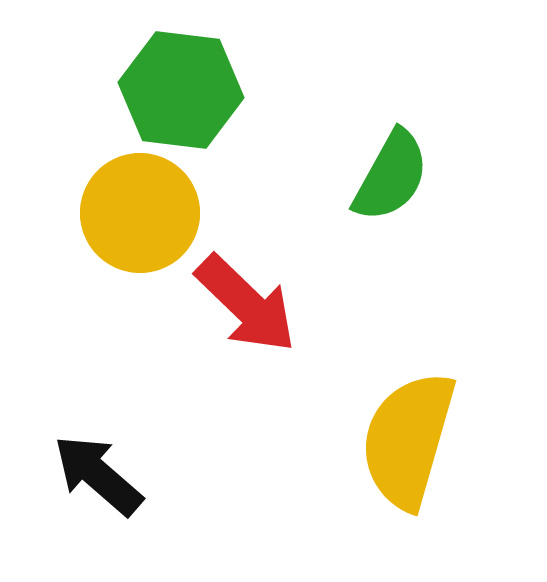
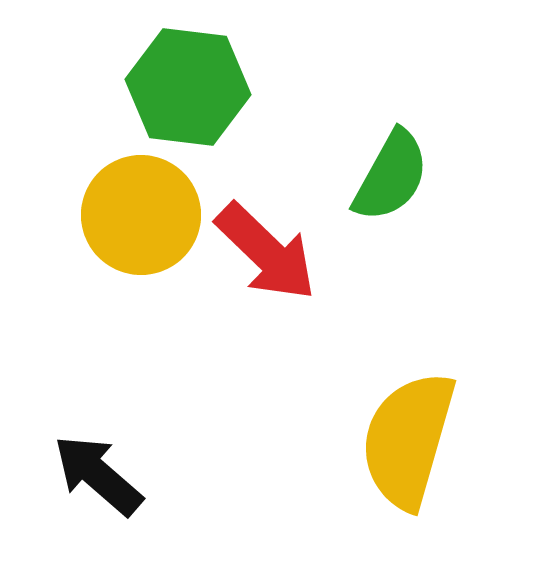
green hexagon: moved 7 px right, 3 px up
yellow circle: moved 1 px right, 2 px down
red arrow: moved 20 px right, 52 px up
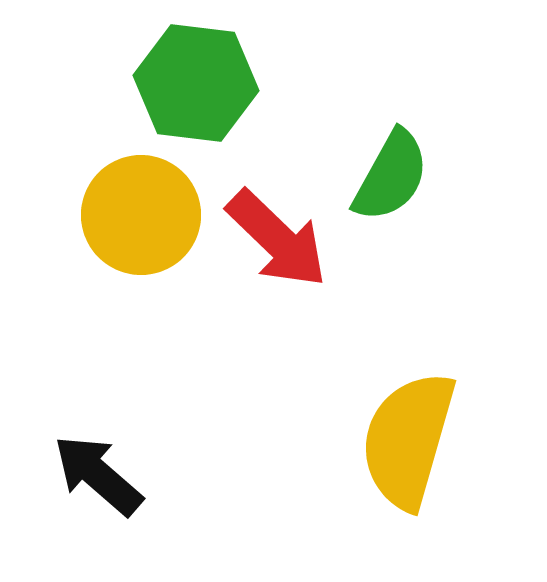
green hexagon: moved 8 px right, 4 px up
red arrow: moved 11 px right, 13 px up
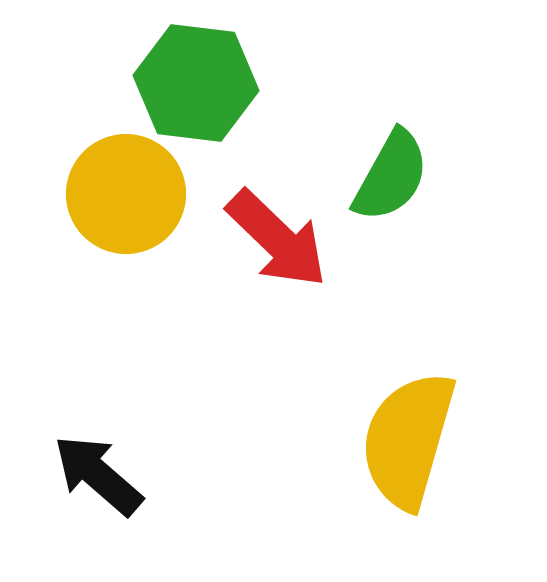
yellow circle: moved 15 px left, 21 px up
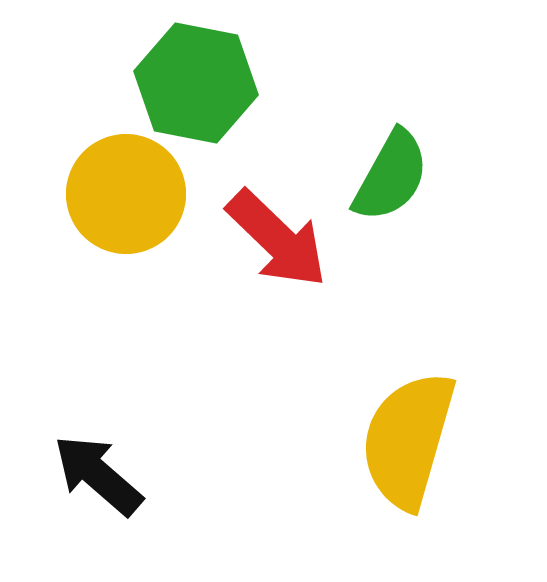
green hexagon: rotated 4 degrees clockwise
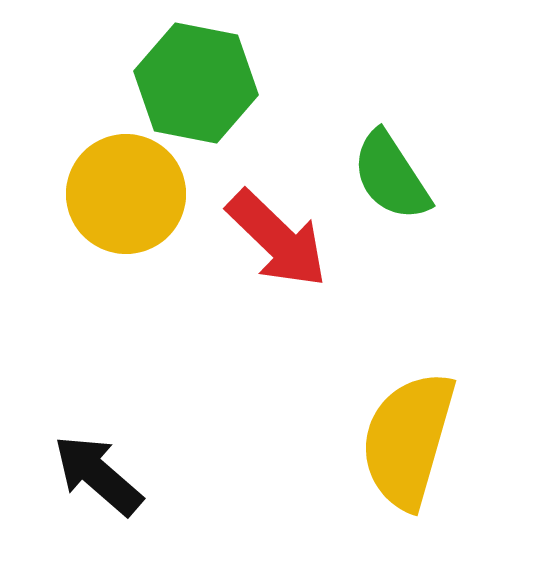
green semicircle: rotated 118 degrees clockwise
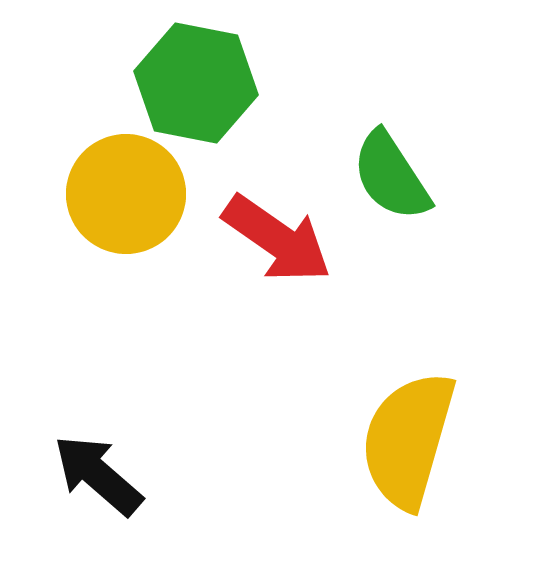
red arrow: rotated 9 degrees counterclockwise
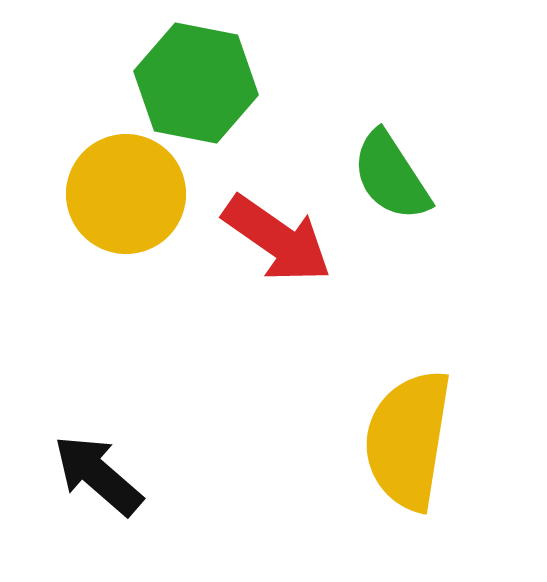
yellow semicircle: rotated 7 degrees counterclockwise
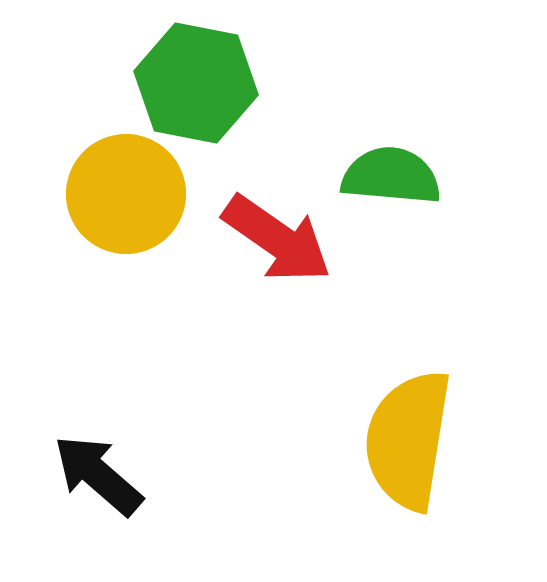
green semicircle: rotated 128 degrees clockwise
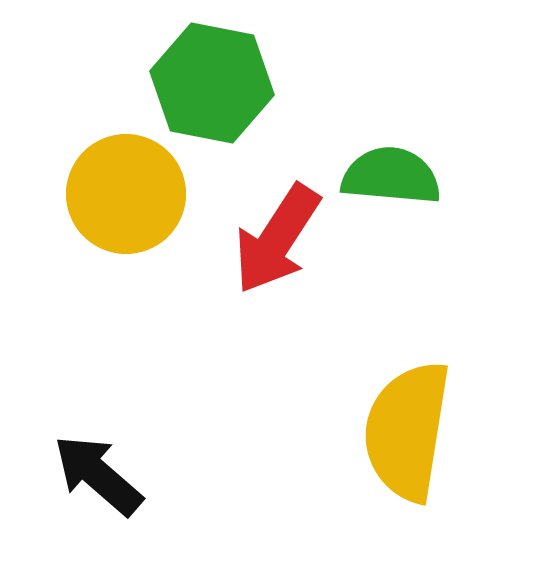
green hexagon: moved 16 px right
red arrow: rotated 88 degrees clockwise
yellow semicircle: moved 1 px left, 9 px up
